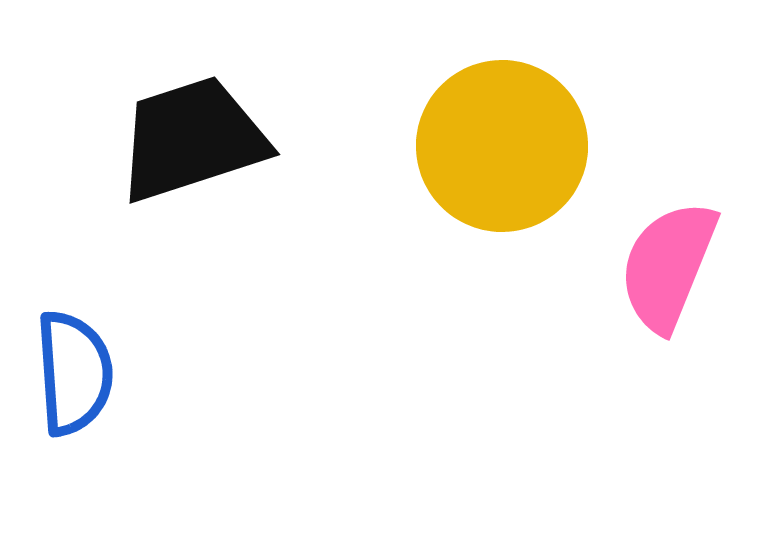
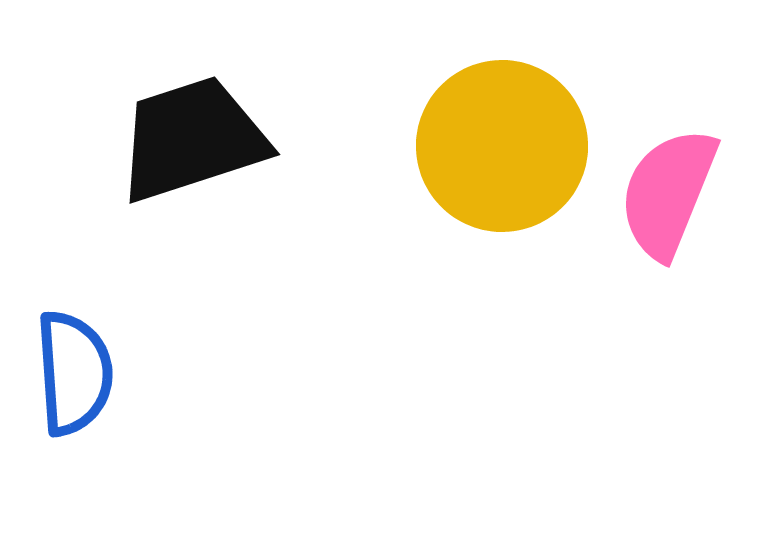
pink semicircle: moved 73 px up
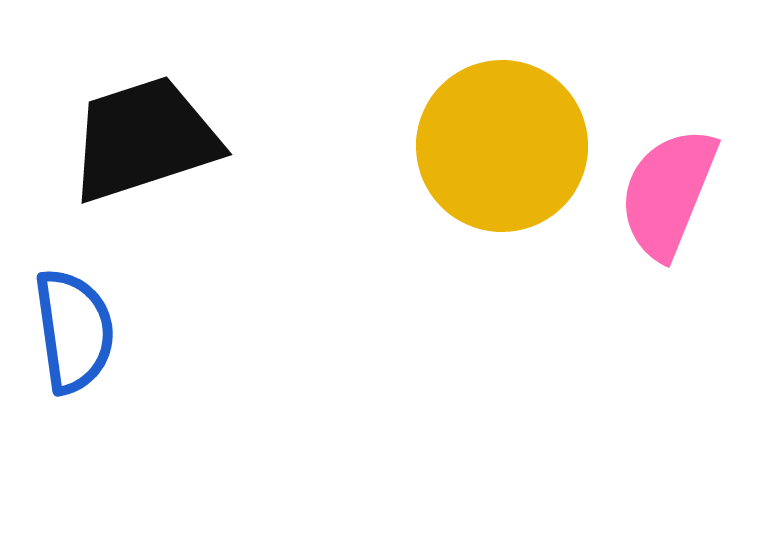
black trapezoid: moved 48 px left
blue semicircle: moved 42 px up; rotated 4 degrees counterclockwise
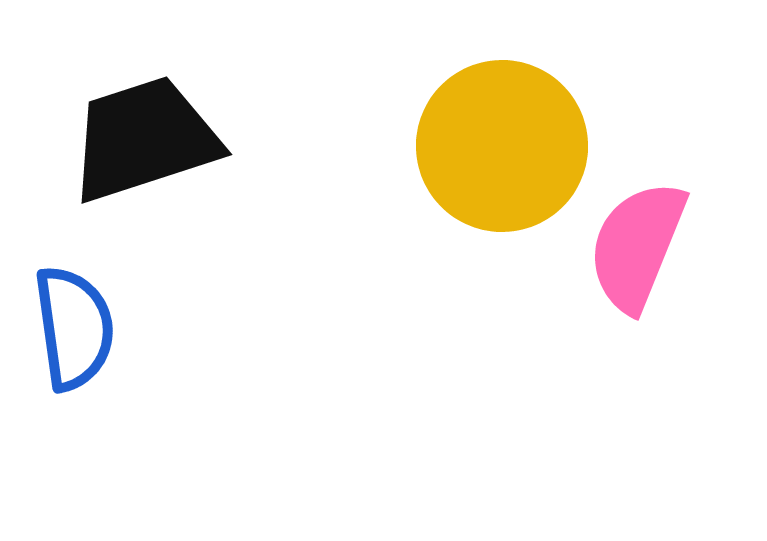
pink semicircle: moved 31 px left, 53 px down
blue semicircle: moved 3 px up
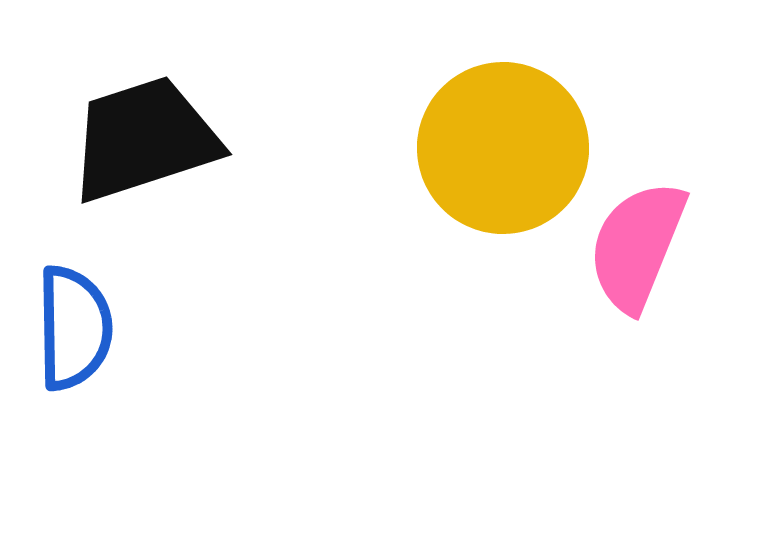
yellow circle: moved 1 px right, 2 px down
blue semicircle: rotated 7 degrees clockwise
